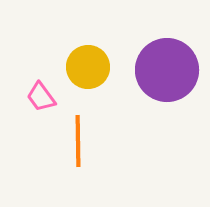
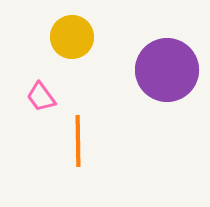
yellow circle: moved 16 px left, 30 px up
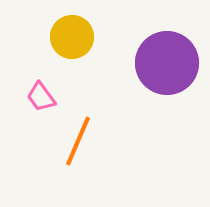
purple circle: moved 7 px up
orange line: rotated 24 degrees clockwise
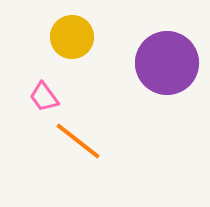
pink trapezoid: moved 3 px right
orange line: rotated 75 degrees counterclockwise
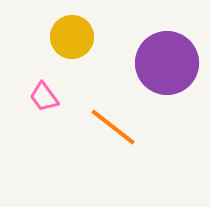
orange line: moved 35 px right, 14 px up
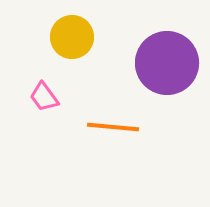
orange line: rotated 33 degrees counterclockwise
